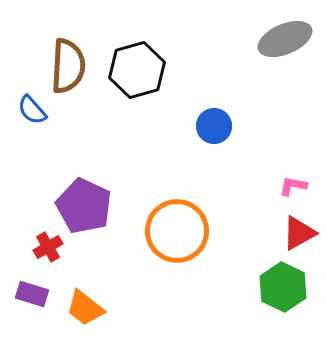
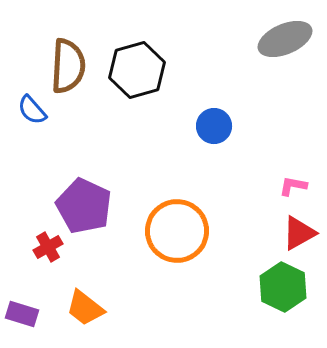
purple rectangle: moved 10 px left, 20 px down
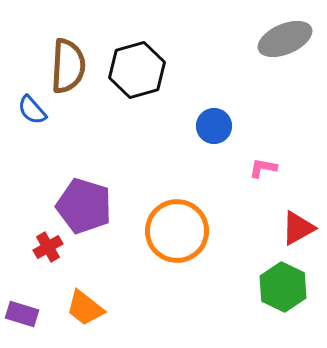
pink L-shape: moved 30 px left, 18 px up
purple pentagon: rotated 8 degrees counterclockwise
red triangle: moved 1 px left, 5 px up
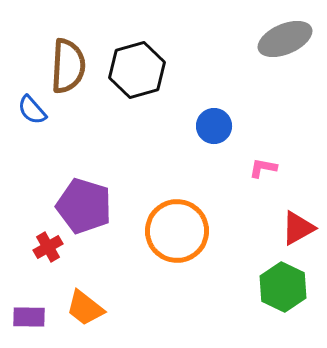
purple rectangle: moved 7 px right, 3 px down; rotated 16 degrees counterclockwise
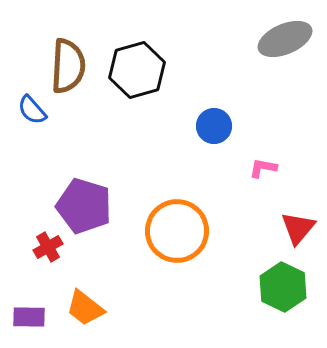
red triangle: rotated 21 degrees counterclockwise
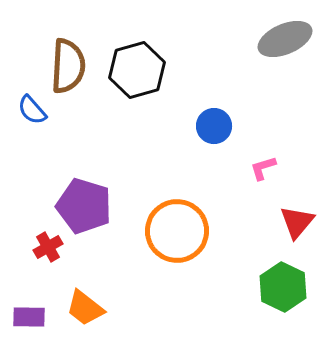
pink L-shape: rotated 28 degrees counterclockwise
red triangle: moved 1 px left, 6 px up
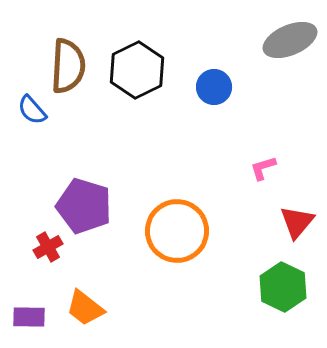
gray ellipse: moved 5 px right, 1 px down
black hexagon: rotated 10 degrees counterclockwise
blue circle: moved 39 px up
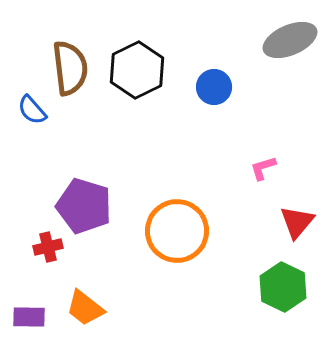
brown semicircle: moved 2 px right, 2 px down; rotated 10 degrees counterclockwise
red cross: rotated 16 degrees clockwise
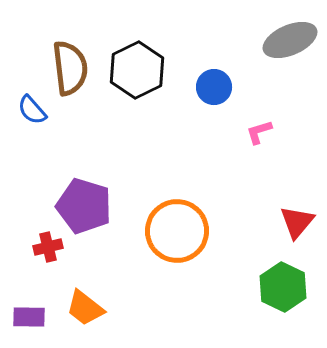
pink L-shape: moved 4 px left, 36 px up
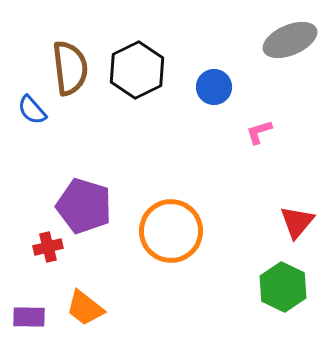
orange circle: moved 6 px left
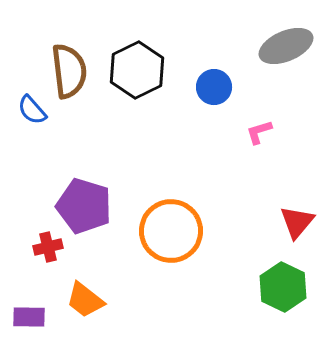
gray ellipse: moved 4 px left, 6 px down
brown semicircle: moved 1 px left, 3 px down
orange trapezoid: moved 8 px up
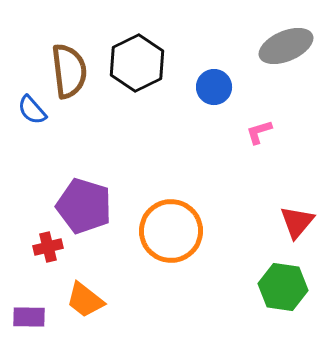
black hexagon: moved 7 px up
green hexagon: rotated 18 degrees counterclockwise
